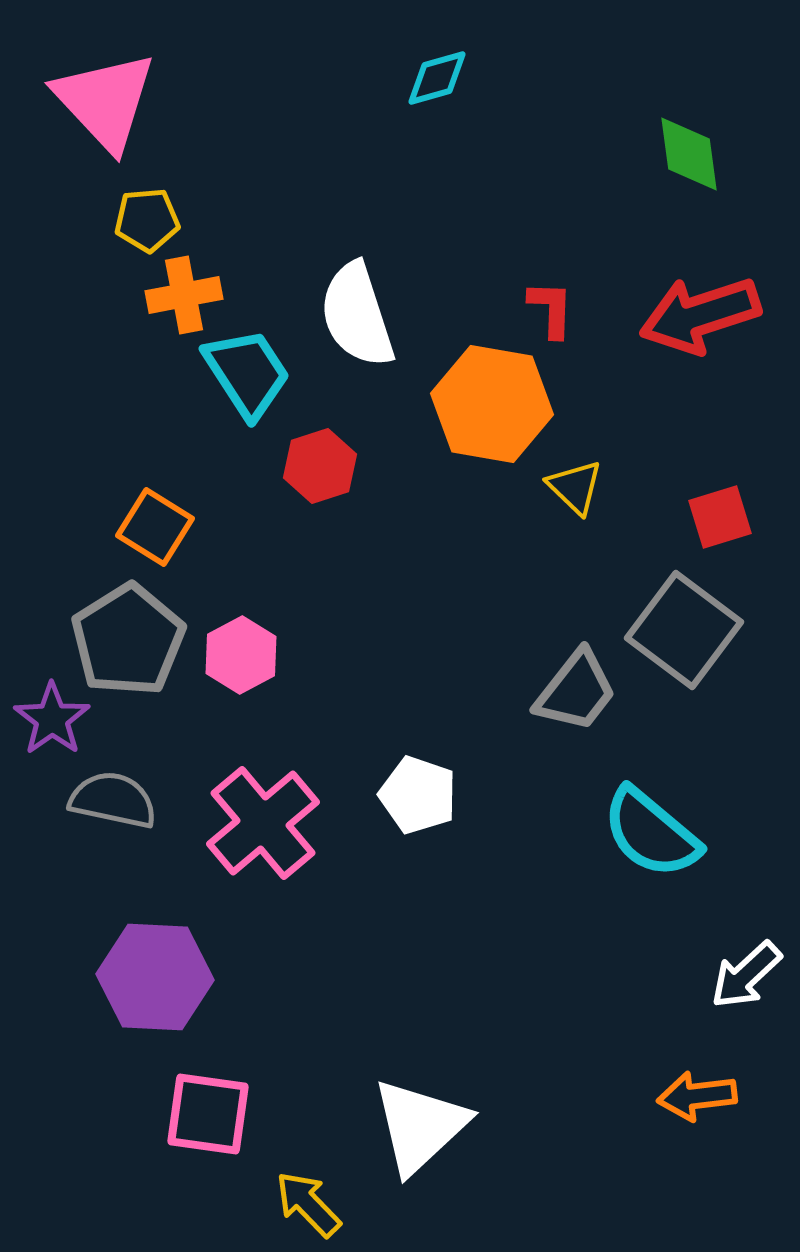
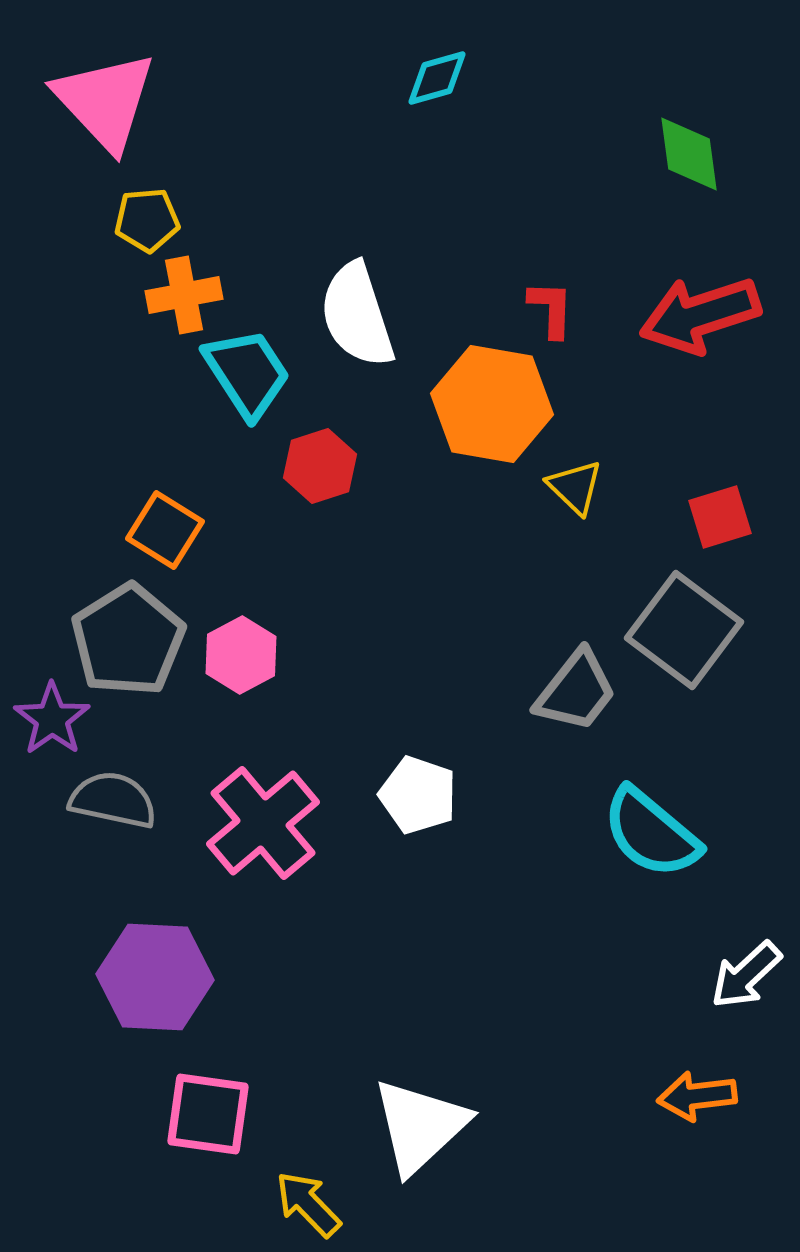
orange square: moved 10 px right, 3 px down
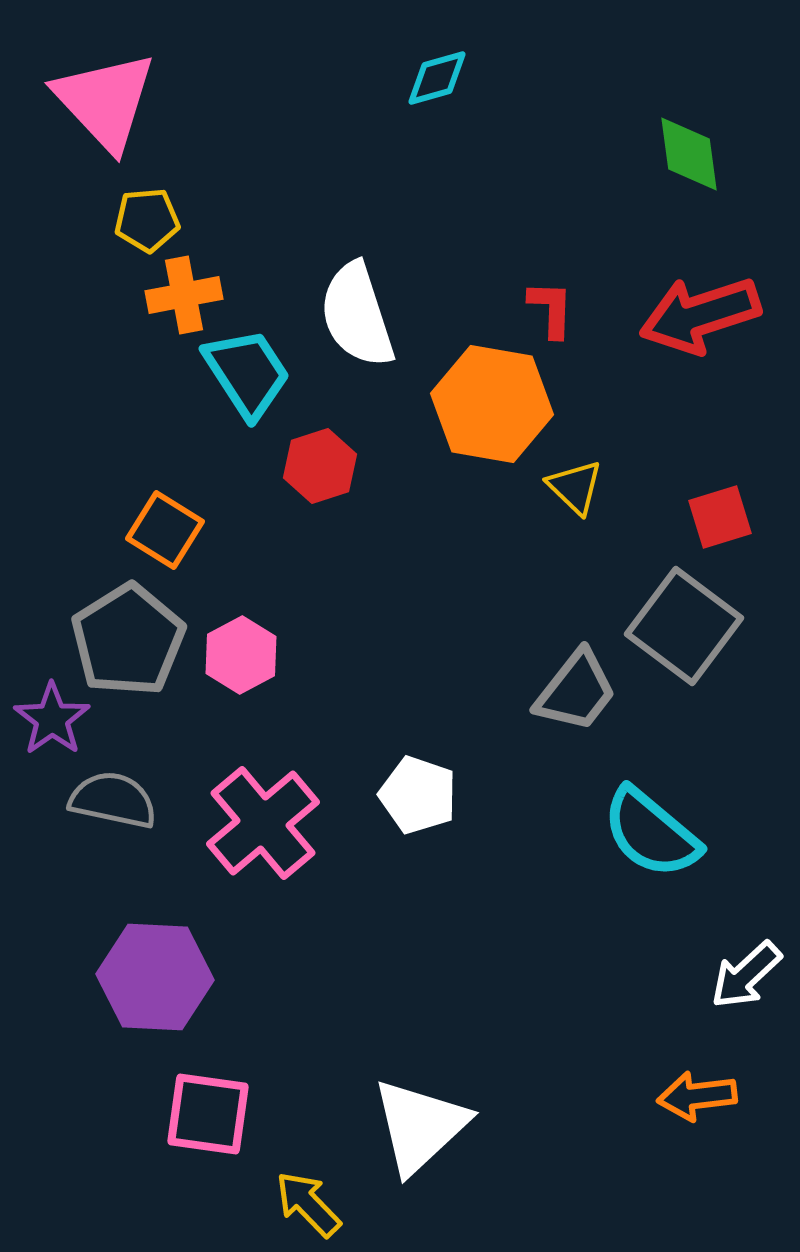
gray square: moved 4 px up
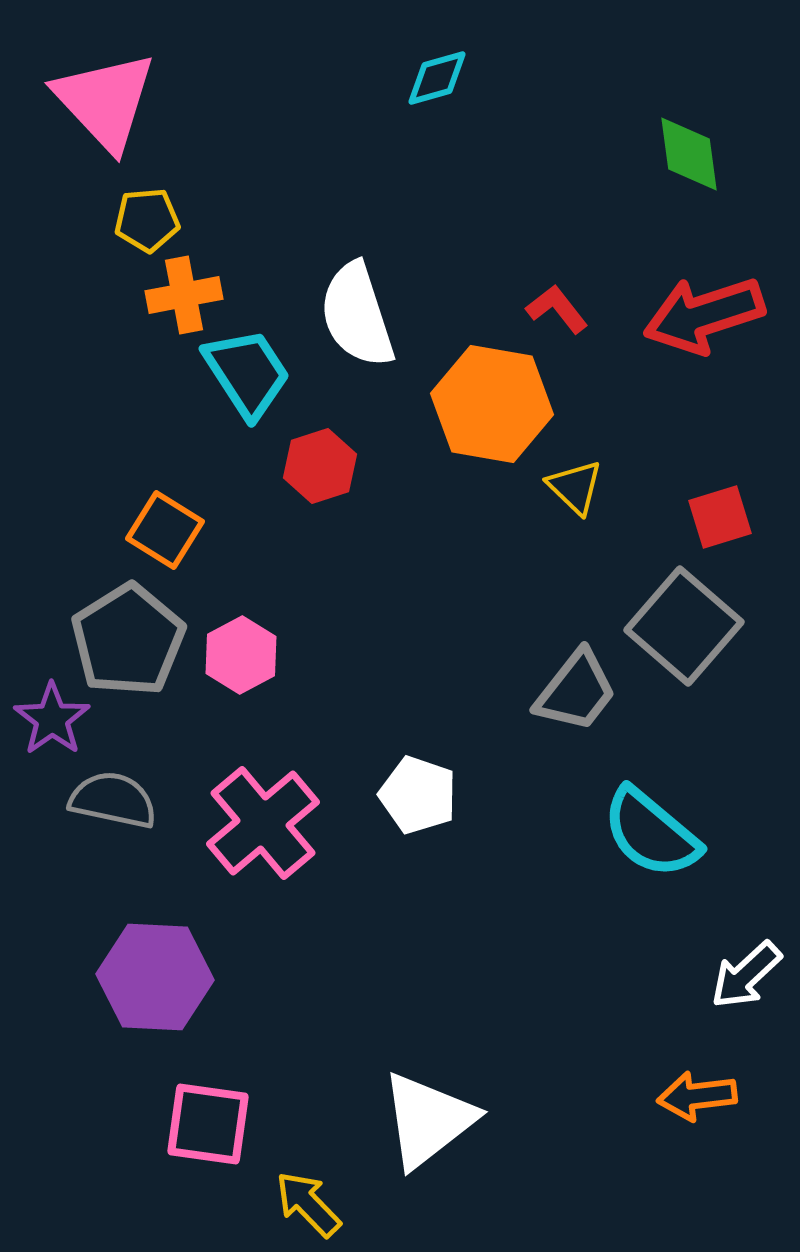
red L-shape: moved 6 px right; rotated 40 degrees counterclockwise
red arrow: moved 4 px right
gray square: rotated 4 degrees clockwise
pink square: moved 10 px down
white triangle: moved 8 px right, 6 px up; rotated 5 degrees clockwise
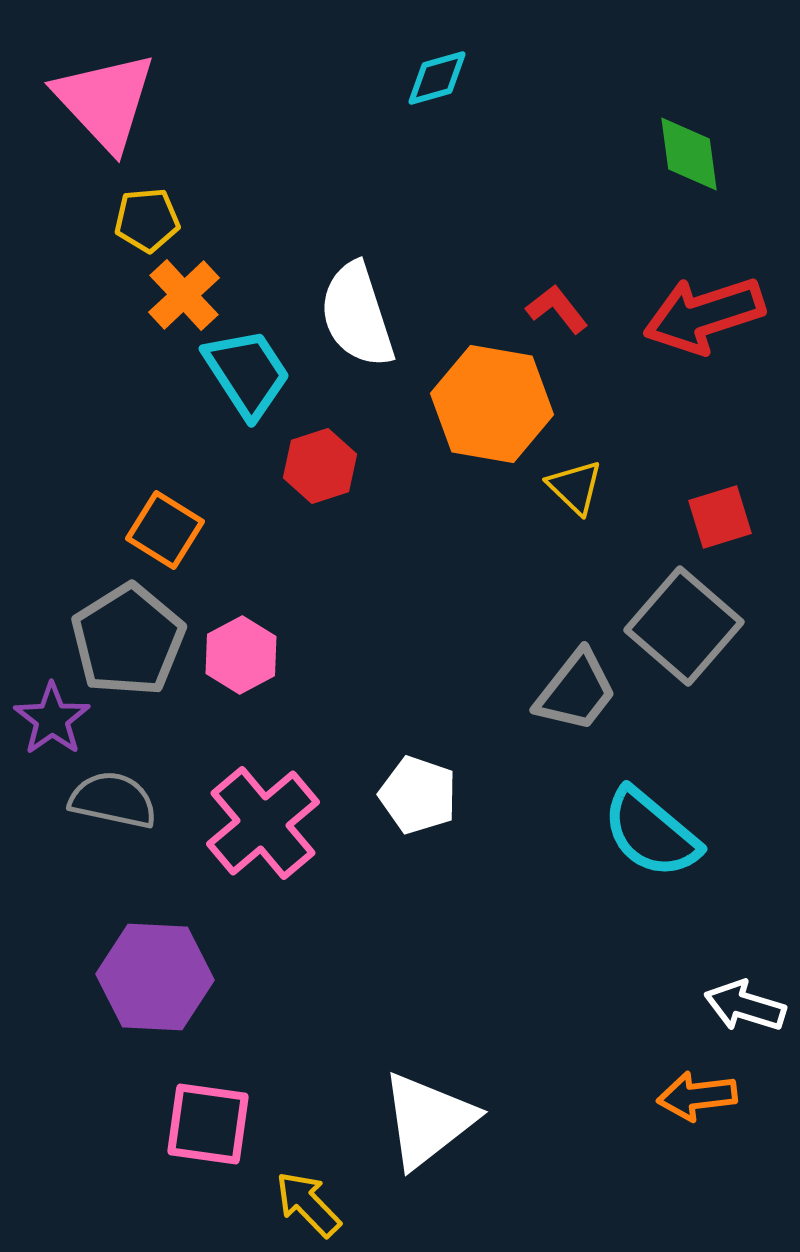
orange cross: rotated 32 degrees counterclockwise
white arrow: moved 1 px left, 31 px down; rotated 60 degrees clockwise
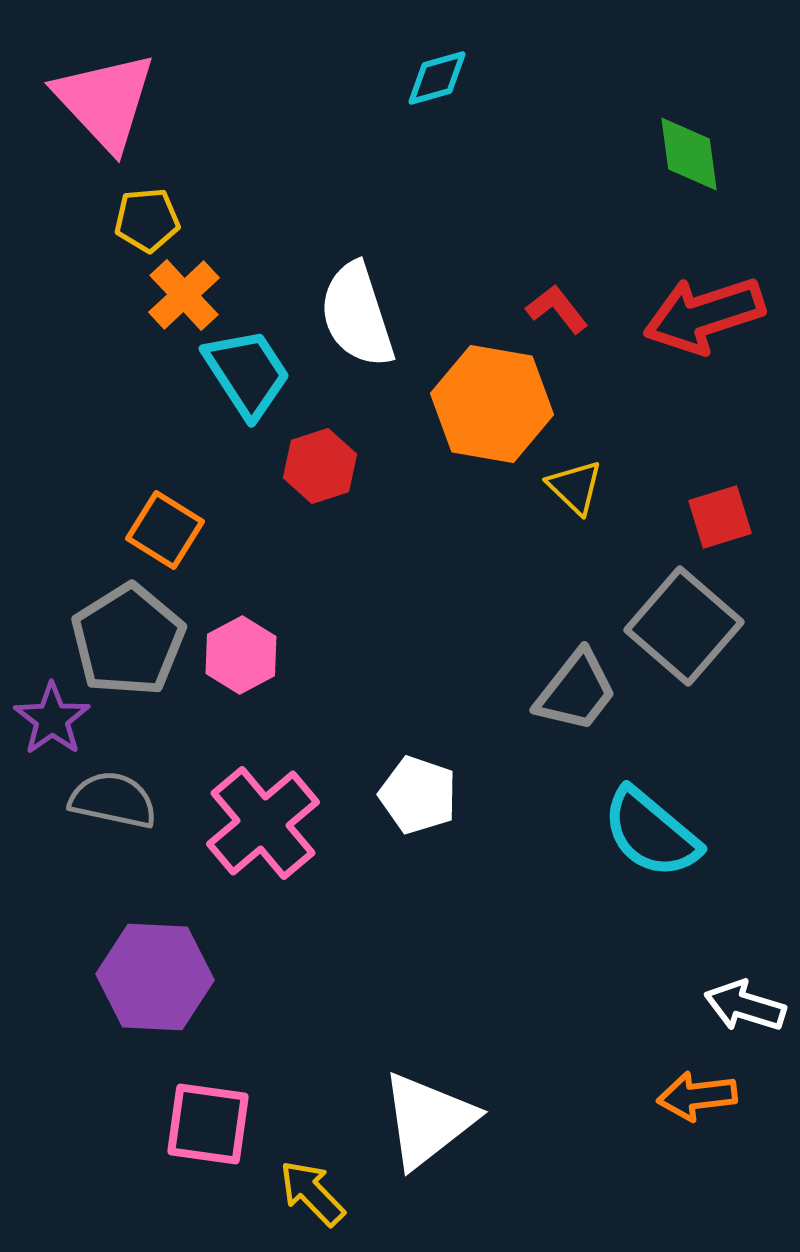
yellow arrow: moved 4 px right, 11 px up
